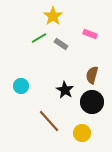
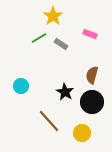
black star: moved 2 px down
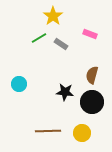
cyan circle: moved 2 px left, 2 px up
black star: rotated 24 degrees counterclockwise
brown line: moved 1 px left, 10 px down; rotated 50 degrees counterclockwise
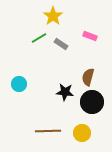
pink rectangle: moved 2 px down
brown semicircle: moved 4 px left, 2 px down
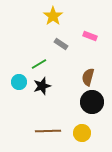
green line: moved 26 px down
cyan circle: moved 2 px up
black star: moved 23 px left, 6 px up; rotated 24 degrees counterclockwise
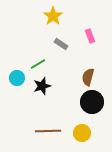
pink rectangle: rotated 48 degrees clockwise
green line: moved 1 px left
cyan circle: moved 2 px left, 4 px up
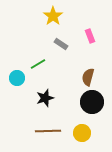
black star: moved 3 px right, 12 px down
